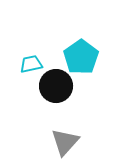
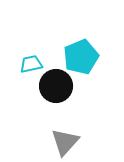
cyan pentagon: rotated 12 degrees clockwise
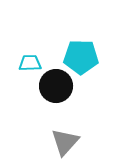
cyan pentagon: rotated 24 degrees clockwise
cyan trapezoid: moved 1 px left, 1 px up; rotated 10 degrees clockwise
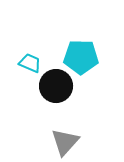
cyan trapezoid: rotated 25 degrees clockwise
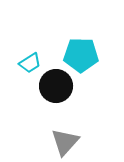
cyan pentagon: moved 2 px up
cyan trapezoid: rotated 125 degrees clockwise
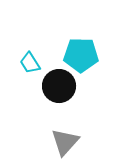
cyan trapezoid: rotated 90 degrees clockwise
black circle: moved 3 px right
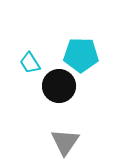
gray triangle: rotated 8 degrees counterclockwise
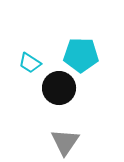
cyan trapezoid: rotated 25 degrees counterclockwise
black circle: moved 2 px down
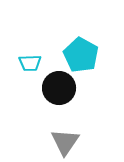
cyan pentagon: rotated 28 degrees clockwise
cyan trapezoid: rotated 35 degrees counterclockwise
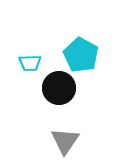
gray triangle: moved 1 px up
